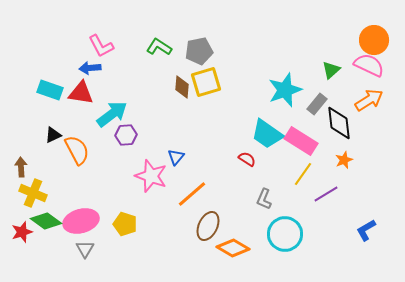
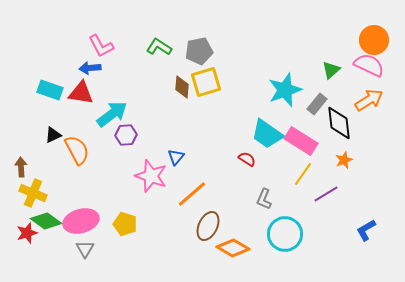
red star: moved 5 px right, 1 px down
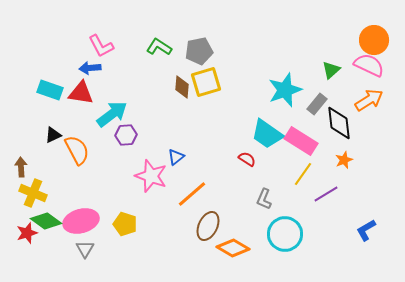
blue triangle: rotated 12 degrees clockwise
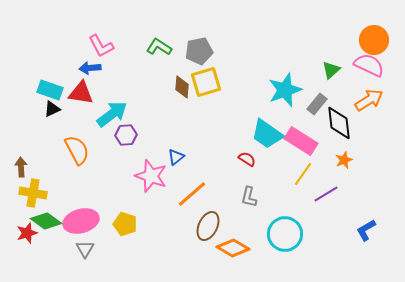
black triangle: moved 1 px left, 26 px up
yellow cross: rotated 12 degrees counterclockwise
gray L-shape: moved 15 px left, 2 px up; rotated 10 degrees counterclockwise
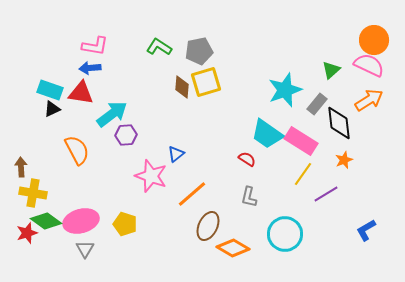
pink L-shape: moved 6 px left; rotated 52 degrees counterclockwise
blue triangle: moved 3 px up
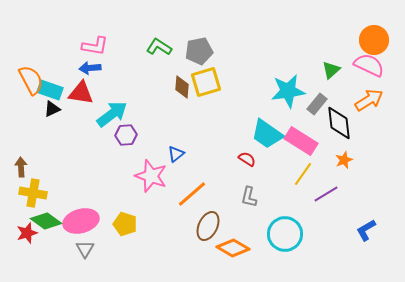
cyan star: moved 3 px right, 1 px down; rotated 12 degrees clockwise
orange semicircle: moved 46 px left, 70 px up
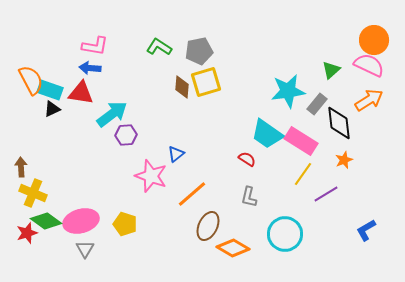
blue arrow: rotated 10 degrees clockwise
yellow cross: rotated 12 degrees clockwise
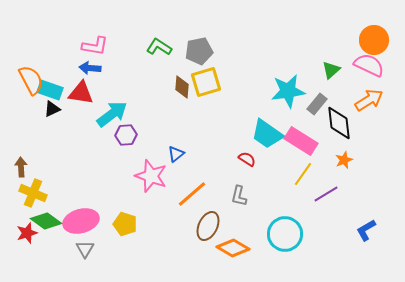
gray L-shape: moved 10 px left, 1 px up
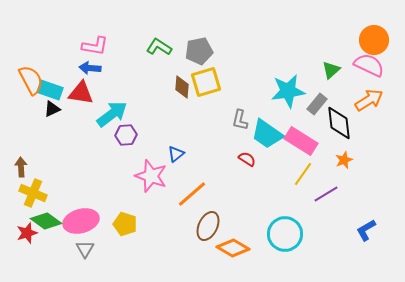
gray L-shape: moved 1 px right, 76 px up
